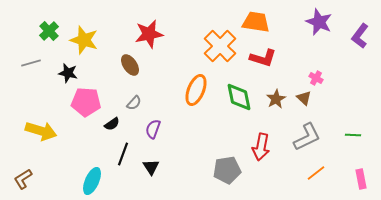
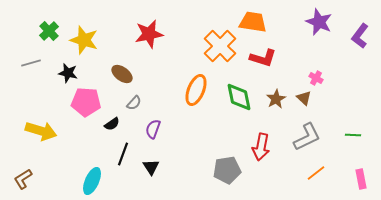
orange trapezoid: moved 3 px left
brown ellipse: moved 8 px left, 9 px down; rotated 20 degrees counterclockwise
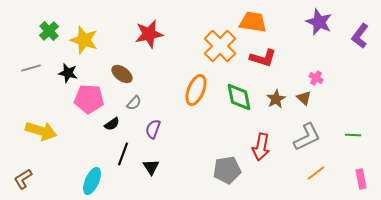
gray line: moved 5 px down
pink pentagon: moved 3 px right, 3 px up
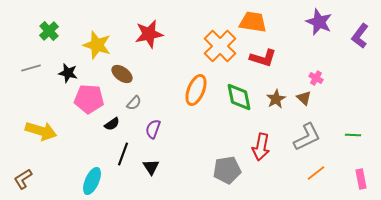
yellow star: moved 13 px right, 5 px down
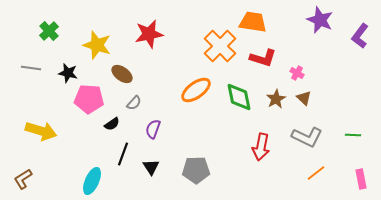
purple star: moved 1 px right, 2 px up
gray line: rotated 24 degrees clockwise
pink cross: moved 19 px left, 5 px up
orange ellipse: rotated 32 degrees clockwise
gray L-shape: rotated 52 degrees clockwise
gray pentagon: moved 31 px left; rotated 8 degrees clockwise
